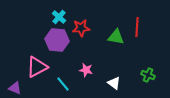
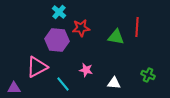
cyan cross: moved 5 px up
white triangle: rotated 32 degrees counterclockwise
purple triangle: moved 1 px left; rotated 24 degrees counterclockwise
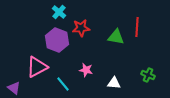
purple hexagon: rotated 15 degrees clockwise
purple triangle: rotated 40 degrees clockwise
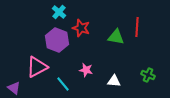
red star: rotated 24 degrees clockwise
white triangle: moved 2 px up
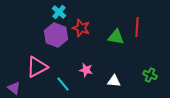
purple hexagon: moved 1 px left, 5 px up
green cross: moved 2 px right
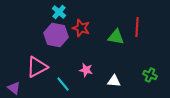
purple hexagon: rotated 10 degrees counterclockwise
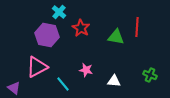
red star: rotated 12 degrees clockwise
purple hexagon: moved 9 px left
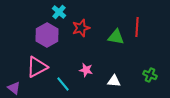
red star: rotated 24 degrees clockwise
purple hexagon: rotated 20 degrees clockwise
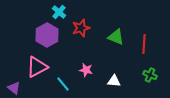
red line: moved 7 px right, 17 px down
green triangle: rotated 12 degrees clockwise
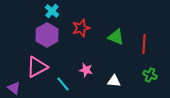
cyan cross: moved 7 px left, 1 px up
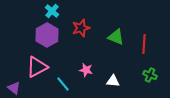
white triangle: moved 1 px left
